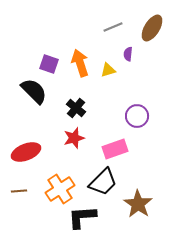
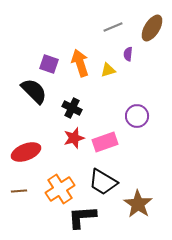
black cross: moved 4 px left; rotated 12 degrees counterclockwise
pink rectangle: moved 10 px left, 7 px up
black trapezoid: rotated 76 degrees clockwise
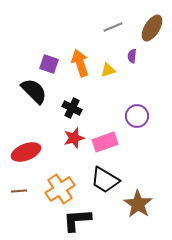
purple semicircle: moved 4 px right, 2 px down
black trapezoid: moved 2 px right, 2 px up
black L-shape: moved 5 px left, 3 px down
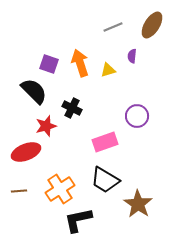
brown ellipse: moved 3 px up
red star: moved 28 px left, 12 px up
black L-shape: moved 1 px right; rotated 8 degrees counterclockwise
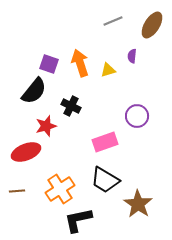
gray line: moved 6 px up
black semicircle: rotated 84 degrees clockwise
black cross: moved 1 px left, 2 px up
brown line: moved 2 px left
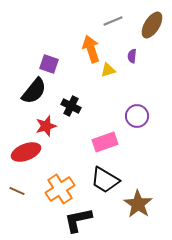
orange arrow: moved 11 px right, 14 px up
brown line: rotated 28 degrees clockwise
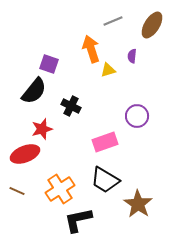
red star: moved 4 px left, 3 px down
red ellipse: moved 1 px left, 2 px down
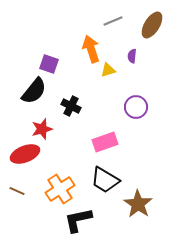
purple circle: moved 1 px left, 9 px up
